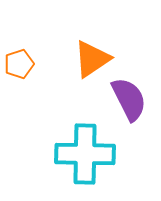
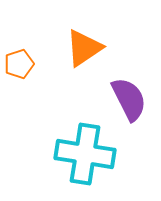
orange triangle: moved 8 px left, 11 px up
cyan cross: rotated 8 degrees clockwise
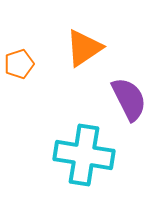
cyan cross: moved 1 px left, 1 px down
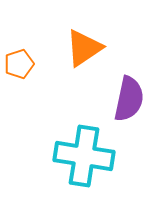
purple semicircle: rotated 39 degrees clockwise
cyan cross: moved 1 px down
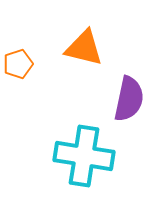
orange triangle: rotated 48 degrees clockwise
orange pentagon: moved 1 px left
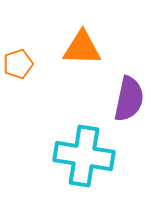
orange triangle: moved 2 px left; rotated 12 degrees counterclockwise
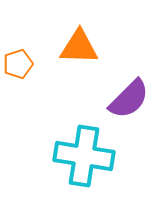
orange triangle: moved 3 px left, 1 px up
purple semicircle: rotated 33 degrees clockwise
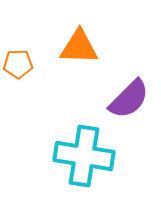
orange pentagon: rotated 16 degrees clockwise
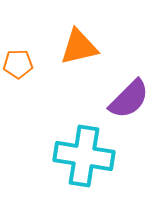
orange triangle: rotated 15 degrees counterclockwise
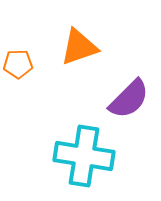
orange triangle: rotated 6 degrees counterclockwise
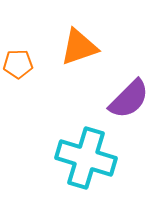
cyan cross: moved 2 px right, 2 px down; rotated 8 degrees clockwise
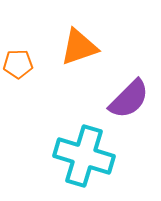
cyan cross: moved 2 px left, 2 px up
